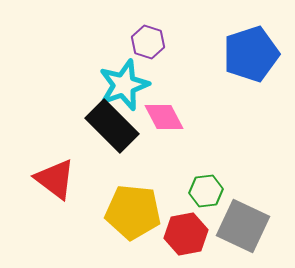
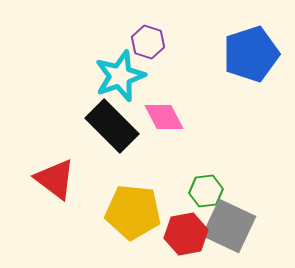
cyan star: moved 4 px left, 9 px up
gray square: moved 14 px left
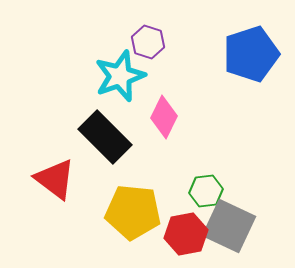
pink diamond: rotated 54 degrees clockwise
black rectangle: moved 7 px left, 11 px down
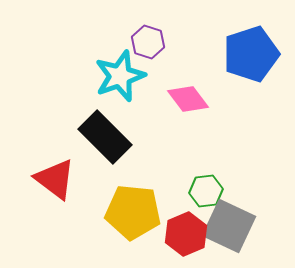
pink diamond: moved 24 px right, 18 px up; rotated 63 degrees counterclockwise
red hexagon: rotated 12 degrees counterclockwise
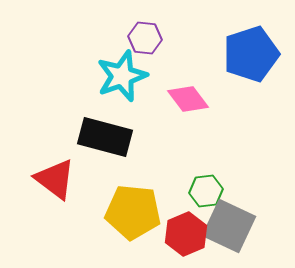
purple hexagon: moved 3 px left, 4 px up; rotated 12 degrees counterclockwise
cyan star: moved 2 px right
black rectangle: rotated 30 degrees counterclockwise
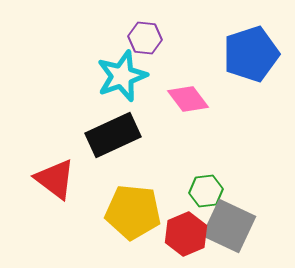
black rectangle: moved 8 px right, 2 px up; rotated 40 degrees counterclockwise
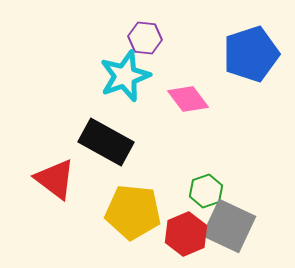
cyan star: moved 3 px right
black rectangle: moved 7 px left, 7 px down; rotated 54 degrees clockwise
green hexagon: rotated 12 degrees counterclockwise
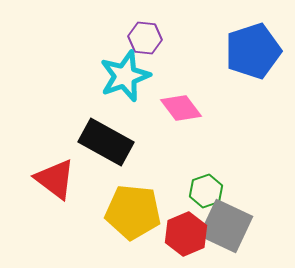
blue pentagon: moved 2 px right, 3 px up
pink diamond: moved 7 px left, 9 px down
gray square: moved 3 px left
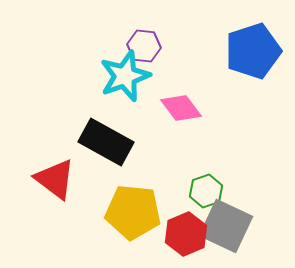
purple hexagon: moved 1 px left, 8 px down
